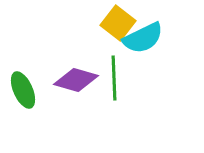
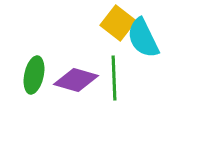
cyan semicircle: rotated 90 degrees clockwise
green ellipse: moved 11 px right, 15 px up; rotated 36 degrees clockwise
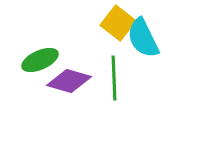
green ellipse: moved 6 px right, 15 px up; rotated 54 degrees clockwise
purple diamond: moved 7 px left, 1 px down
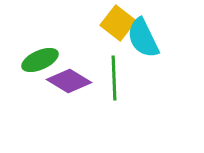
purple diamond: rotated 15 degrees clockwise
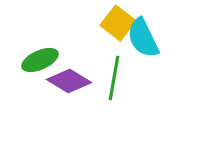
green line: rotated 12 degrees clockwise
